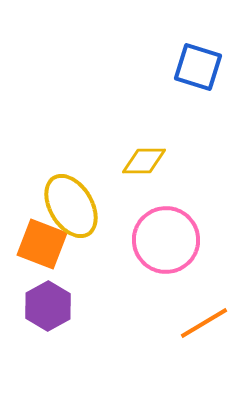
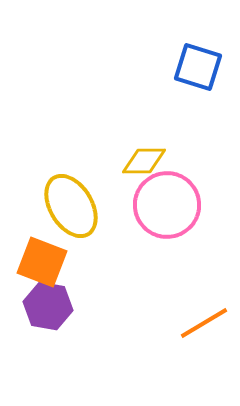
pink circle: moved 1 px right, 35 px up
orange square: moved 18 px down
purple hexagon: rotated 21 degrees counterclockwise
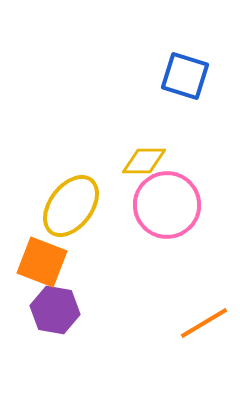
blue square: moved 13 px left, 9 px down
yellow ellipse: rotated 68 degrees clockwise
purple hexagon: moved 7 px right, 4 px down
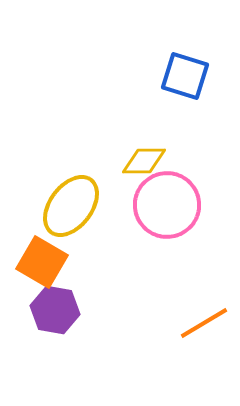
orange square: rotated 9 degrees clockwise
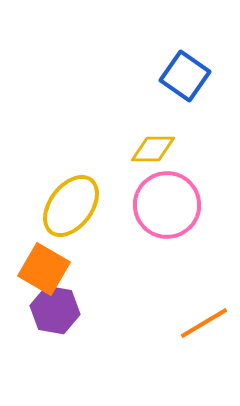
blue square: rotated 18 degrees clockwise
yellow diamond: moved 9 px right, 12 px up
orange square: moved 2 px right, 7 px down
